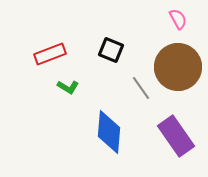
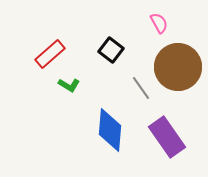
pink semicircle: moved 19 px left, 4 px down
black square: rotated 15 degrees clockwise
red rectangle: rotated 20 degrees counterclockwise
green L-shape: moved 1 px right, 2 px up
blue diamond: moved 1 px right, 2 px up
purple rectangle: moved 9 px left, 1 px down
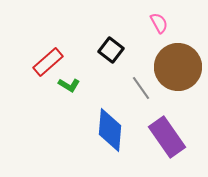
red rectangle: moved 2 px left, 8 px down
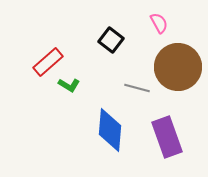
black square: moved 10 px up
gray line: moved 4 px left; rotated 40 degrees counterclockwise
purple rectangle: rotated 15 degrees clockwise
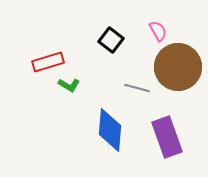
pink semicircle: moved 1 px left, 8 px down
red rectangle: rotated 24 degrees clockwise
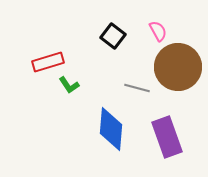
black square: moved 2 px right, 4 px up
green L-shape: rotated 25 degrees clockwise
blue diamond: moved 1 px right, 1 px up
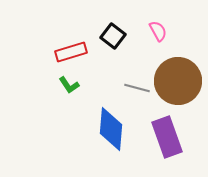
red rectangle: moved 23 px right, 10 px up
brown circle: moved 14 px down
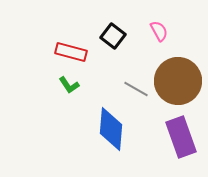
pink semicircle: moved 1 px right
red rectangle: rotated 32 degrees clockwise
gray line: moved 1 px left, 1 px down; rotated 15 degrees clockwise
purple rectangle: moved 14 px right
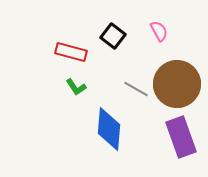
brown circle: moved 1 px left, 3 px down
green L-shape: moved 7 px right, 2 px down
blue diamond: moved 2 px left
